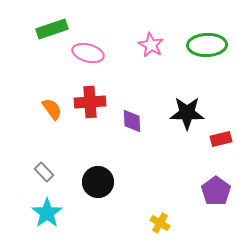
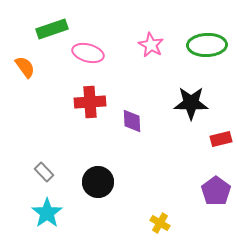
orange semicircle: moved 27 px left, 42 px up
black star: moved 4 px right, 10 px up
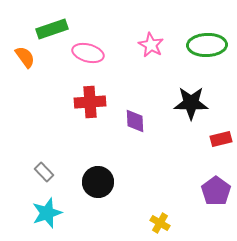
orange semicircle: moved 10 px up
purple diamond: moved 3 px right
cyan star: rotated 16 degrees clockwise
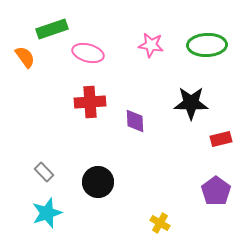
pink star: rotated 20 degrees counterclockwise
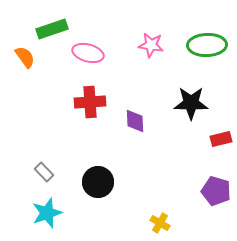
purple pentagon: rotated 20 degrees counterclockwise
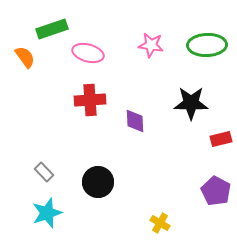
red cross: moved 2 px up
purple pentagon: rotated 12 degrees clockwise
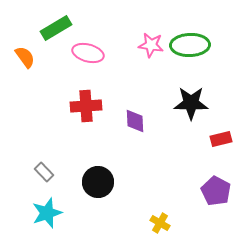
green rectangle: moved 4 px right, 1 px up; rotated 12 degrees counterclockwise
green ellipse: moved 17 px left
red cross: moved 4 px left, 6 px down
